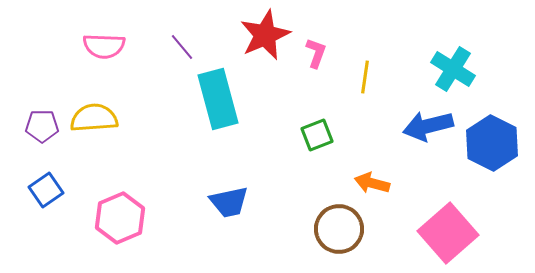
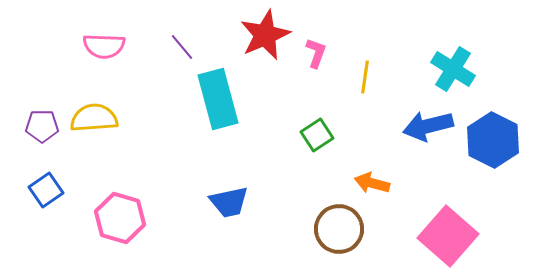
green square: rotated 12 degrees counterclockwise
blue hexagon: moved 1 px right, 3 px up
pink hexagon: rotated 21 degrees counterclockwise
pink square: moved 3 px down; rotated 8 degrees counterclockwise
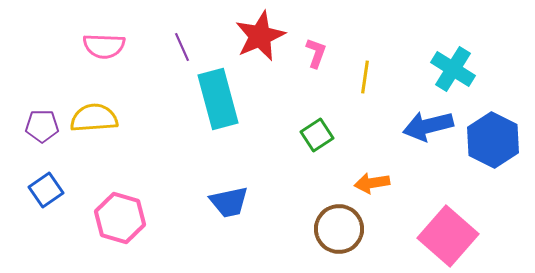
red star: moved 5 px left, 1 px down
purple line: rotated 16 degrees clockwise
orange arrow: rotated 24 degrees counterclockwise
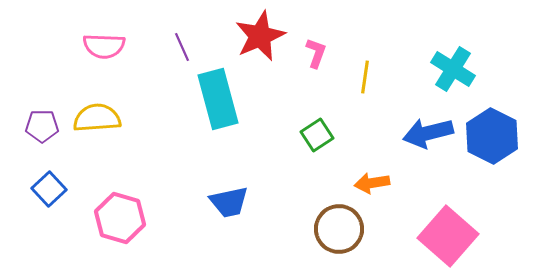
yellow semicircle: moved 3 px right
blue arrow: moved 7 px down
blue hexagon: moved 1 px left, 4 px up
blue square: moved 3 px right, 1 px up; rotated 8 degrees counterclockwise
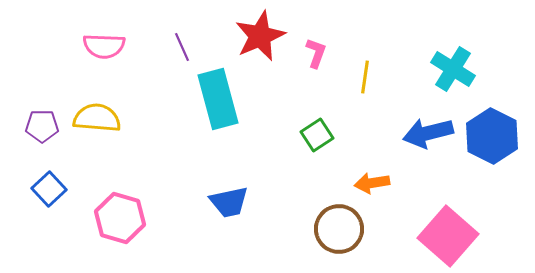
yellow semicircle: rotated 9 degrees clockwise
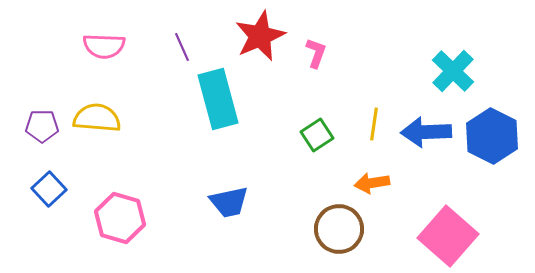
cyan cross: moved 2 px down; rotated 12 degrees clockwise
yellow line: moved 9 px right, 47 px down
blue arrow: moved 2 px left, 1 px up; rotated 12 degrees clockwise
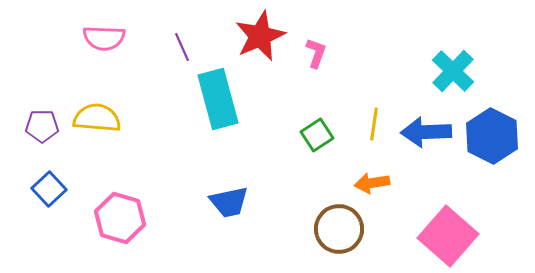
pink semicircle: moved 8 px up
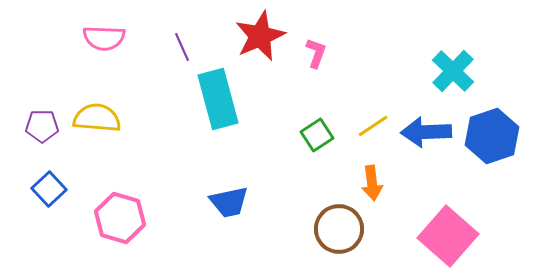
yellow line: moved 1 px left, 2 px down; rotated 48 degrees clockwise
blue hexagon: rotated 14 degrees clockwise
orange arrow: rotated 88 degrees counterclockwise
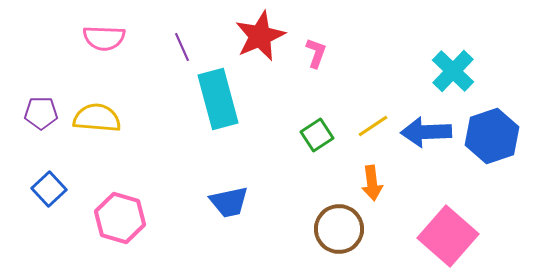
purple pentagon: moved 1 px left, 13 px up
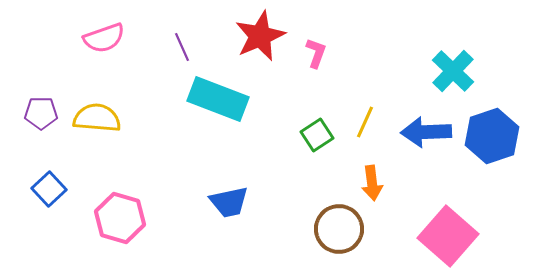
pink semicircle: rotated 21 degrees counterclockwise
cyan rectangle: rotated 54 degrees counterclockwise
yellow line: moved 8 px left, 4 px up; rotated 32 degrees counterclockwise
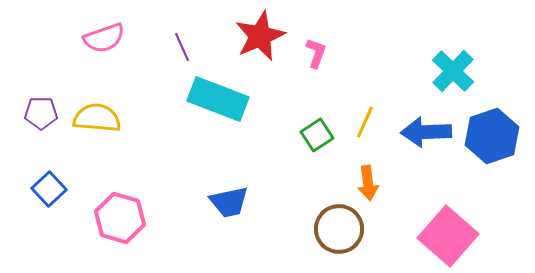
orange arrow: moved 4 px left
